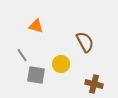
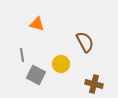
orange triangle: moved 1 px right, 2 px up
gray line: rotated 24 degrees clockwise
gray square: rotated 18 degrees clockwise
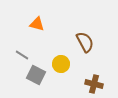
gray line: rotated 48 degrees counterclockwise
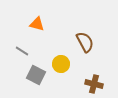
gray line: moved 4 px up
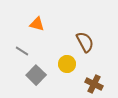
yellow circle: moved 6 px right
gray square: rotated 18 degrees clockwise
brown cross: rotated 12 degrees clockwise
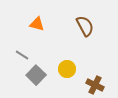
brown semicircle: moved 16 px up
gray line: moved 4 px down
yellow circle: moved 5 px down
brown cross: moved 1 px right, 1 px down
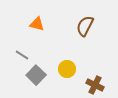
brown semicircle: rotated 125 degrees counterclockwise
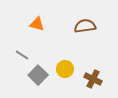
brown semicircle: rotated 55 degrees clockwise
yellow circle: moved 2 px left
gray square: moved 2 px right
brown cross: moved 2 px left, 6 px up
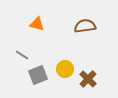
gray square: rotated 24 degrees clockwise
brown cross: moved 5 px left; rotated 18 degrees clockwise
